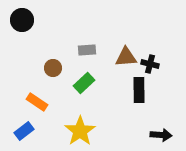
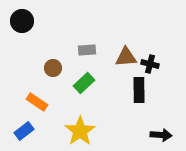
black circle: moved 1 px down
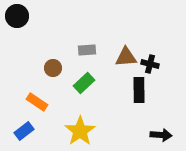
black circle: moved 5 px left, 5 px up
